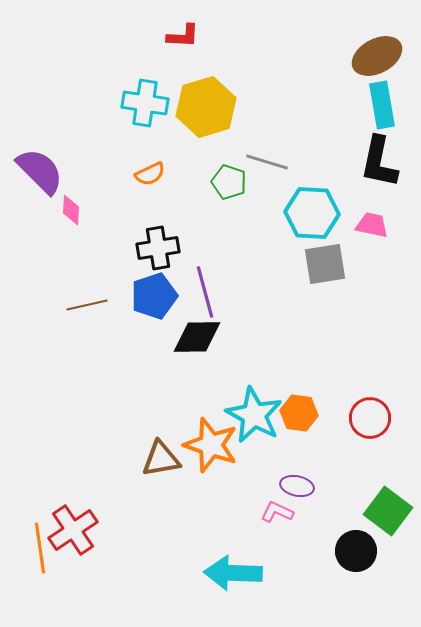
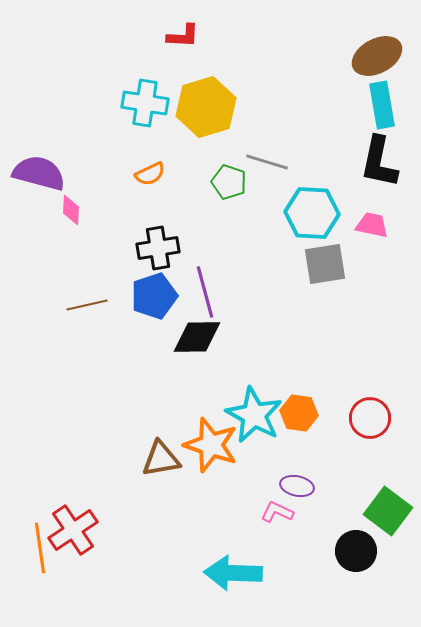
purple semicircle: moved 1 px left, 2 px down; rotated 30 degrees counterclockwise
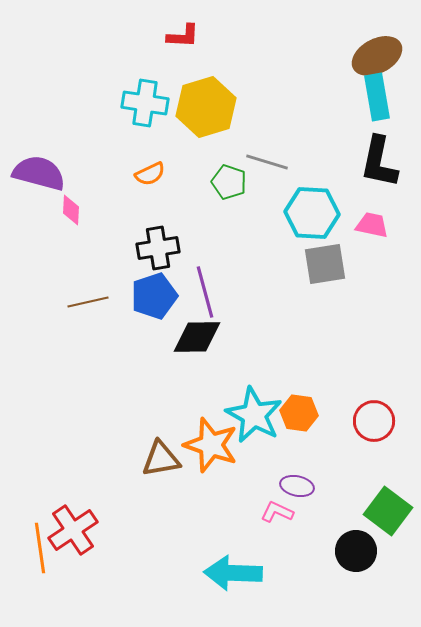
cyan rectangle: moved 5 px left, 8 px up
brown line: moved 1 px right, 3 px up
red circle: moved 4 px right, 3 px down
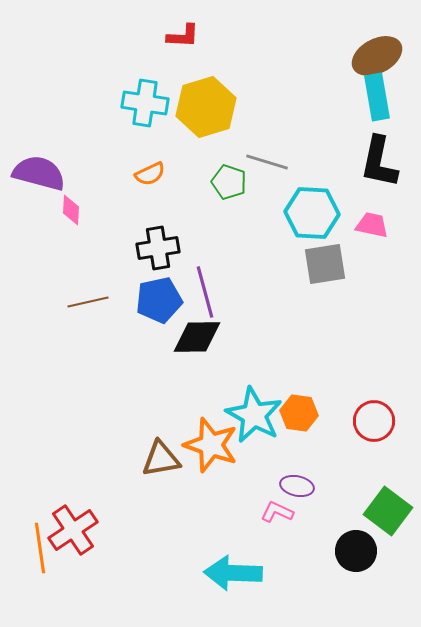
blue pentagon: moved 5 px right, 4 px down; rotated 6 degrees clockwise
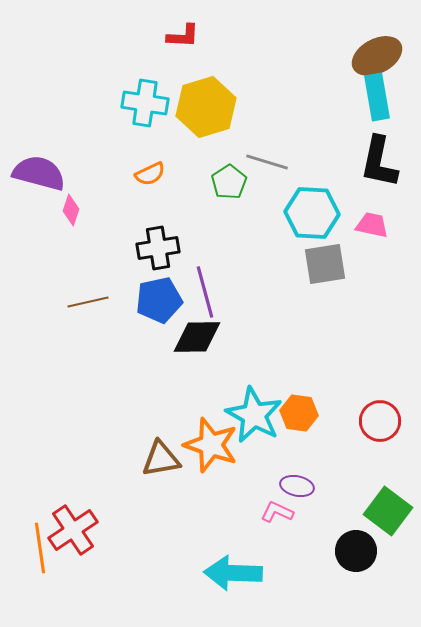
green pentagon: rotated 20 degrees clockwise
pink diamond: rotated 16 degrees clockwise
red circle: moved 6 px right
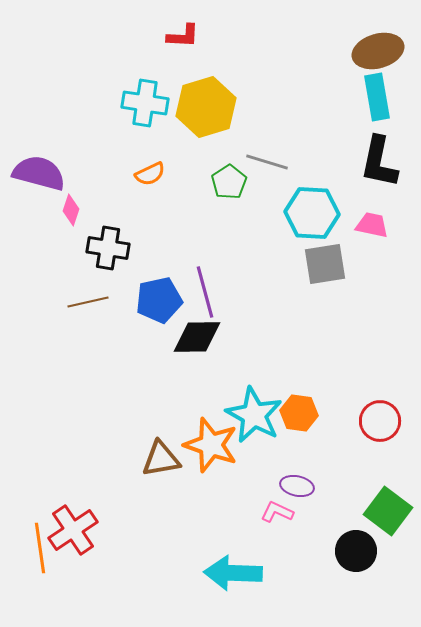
brown ellipse: moved 1 px right, 5 px up; rotated 12 degrees clockwise
black cross: moved 50 px left; rotated 18 degrees clockwise
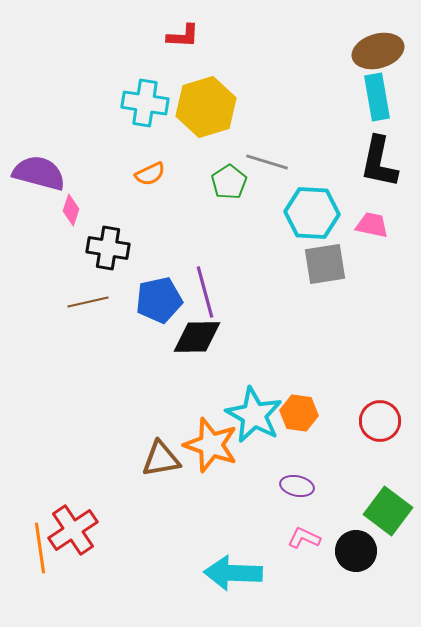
pink L-shape: moved 27 px right, 26 px down
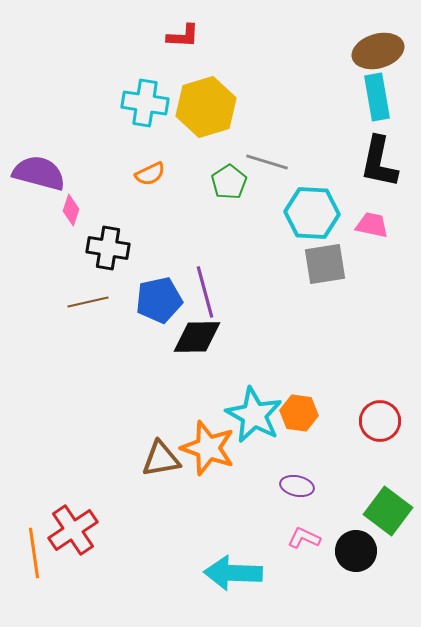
orange star: moved 3 px left, 3 px down
orange line: moved 6 px left, 5 px down
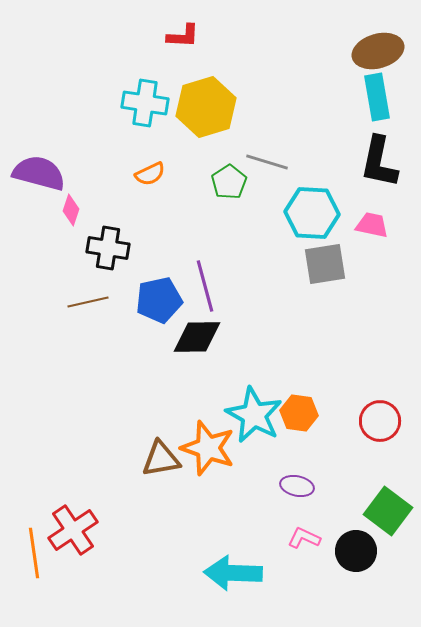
purple line: moved 6 px up
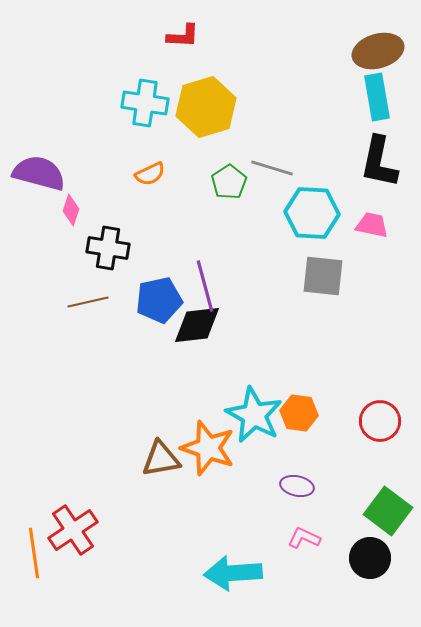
gray line: moved 5 px right, 6 px down
gray square: moved 2 px left, 12 px down; rotated 15 degrees clockwise
black diamond: moved 12 px up; rotated 6 degrees counterclockwise
black circle: moved 14 px right, 7 px down
cyan arrow: rotated 6 degrees counterclockwise
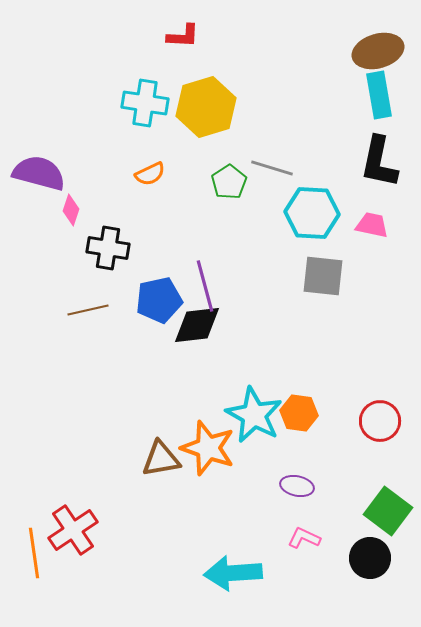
cyan rectangle: moved 2 px right, 2 px up
brown line: moved 8 px down
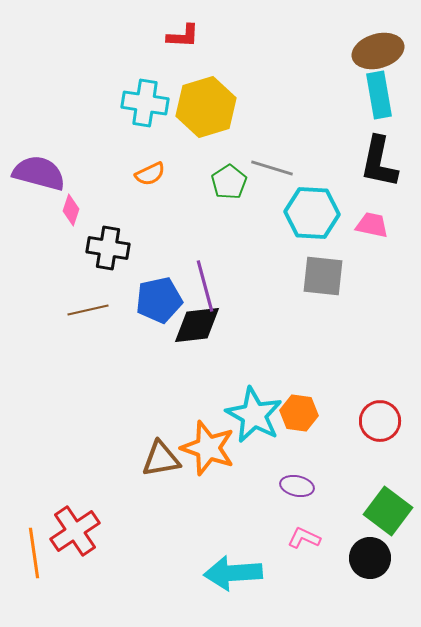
red cross: moved 2 px right, 1 px down
